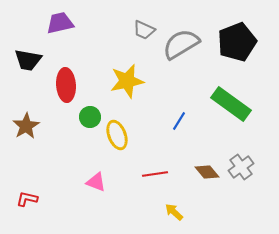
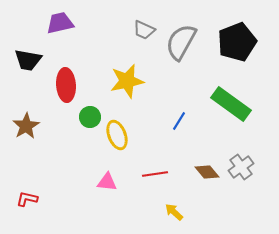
gray semicircle: moved 2 px up; rotated 30 degrees counterclockwise
pink triangle: moved 11 px right; rotated 15 degrees counterclockwise
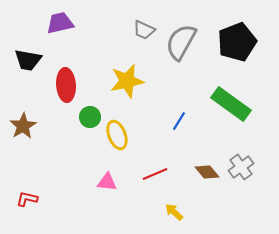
brown star: moved 3 px left
red line: rotated 15 degrees counterclockwise
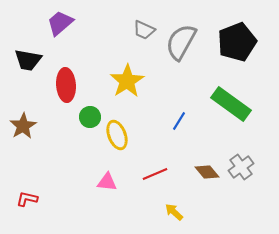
purple trapezoid: rotated 28 degrees counterclockwise
yellow star: rotated 20 degrees counterclockwise
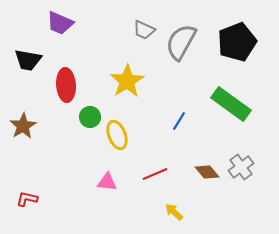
purple trapezoid: rotated 116 degrees counterclockwise
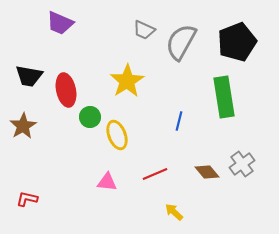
black trapezoid: moved 1 px right, 16 px down
red ellipse: moved 5 px down; rotated 8 degrees counterclockwise
green rectangle: moved 7 px left, 7 px up; rotated 45 degrees clockwise
blue line: rotated 18 degrees counterclockwise
gray cross: moved 1 px right, 3 px up
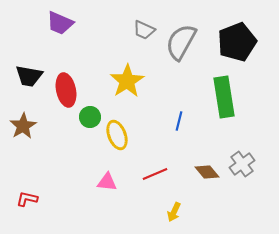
yellow arrow: rotated 108 degrees counterclockwise
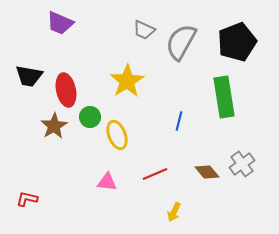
brown star: moved 31 px right
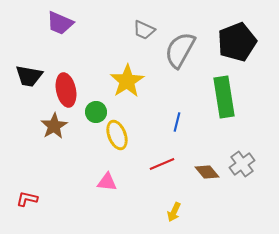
gray semicircle: moved 1 px left, 8 px down
green circle: moved 6 px right, 5 px up
blue line: moved 2 px left, 1 px down
red line: moved 7 px right, 10 px up
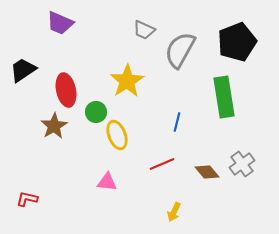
black trapezoid: moved 6 px left, 6 px up; rotated 136 degrees clockwise
